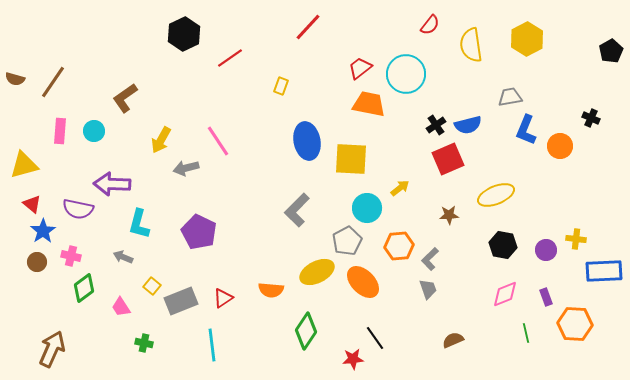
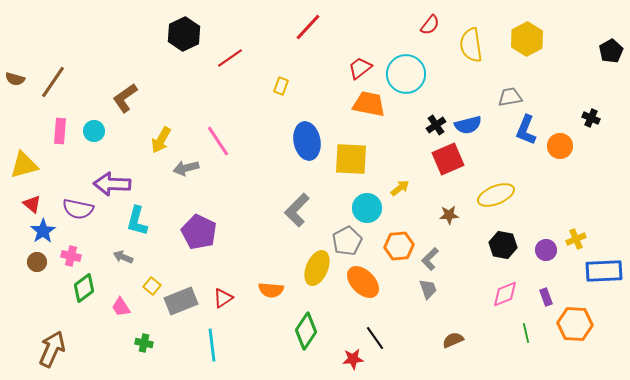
cyan L-shape at (139, 224): moved 2 px left, 3 px up
yellow cross at (576, 239): rotated 30 degrees counterclockwise
yellow ellipse at (317, 272): moved 4 px up; rotated 40 degrees counterclockwise
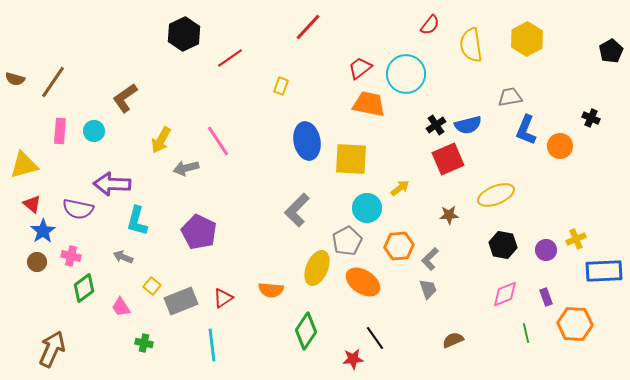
orange ellipse at (363, 282): rotated 12 degrees counterclockwise
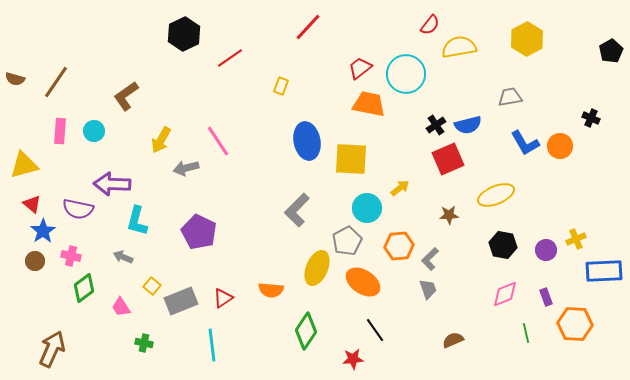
yellow semicircle at (471, 45): moved 12 px left, 2 px down; rotated 88 degrees clockwise
brown line at (53, 82): moved 3 px right
brown L-shape at (125, 98): moved 1 px right, 2 px up
blue L-shape at (526, 130): moved 1 px left, 13 px down; rotated 52 degrees counterclockwise
brown circle at (37, 262): moved 2 px left, 1 px up
black line at (375, 338): moved 8 px up
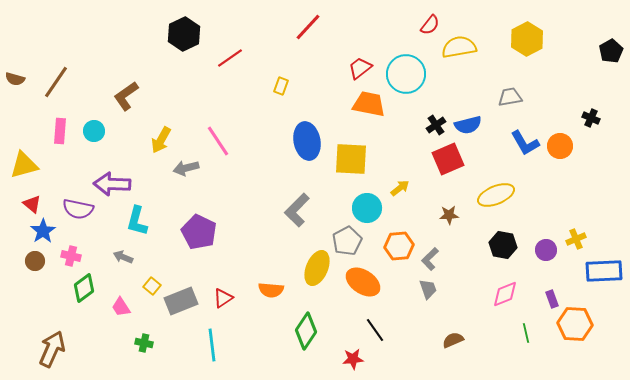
purple rectangle at (546, 297): moved 6 px right, 2 px down
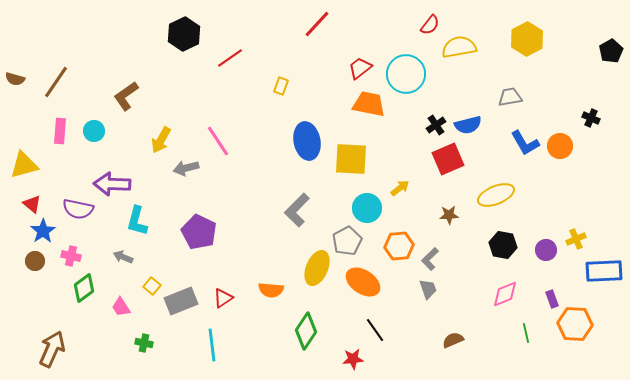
red line at (308, 27): moved 9 px right, 3 px up
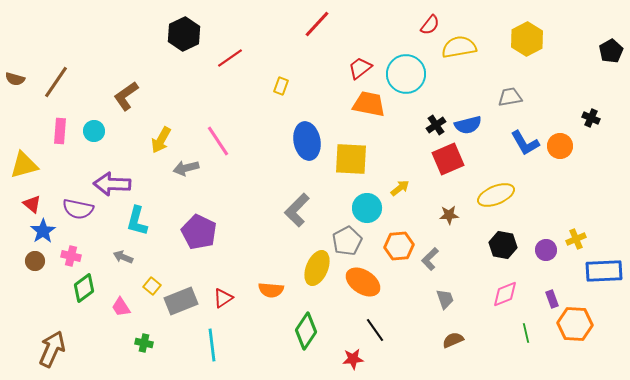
gray trapezoid at (428, 289): moved 17 px right, 10 px down
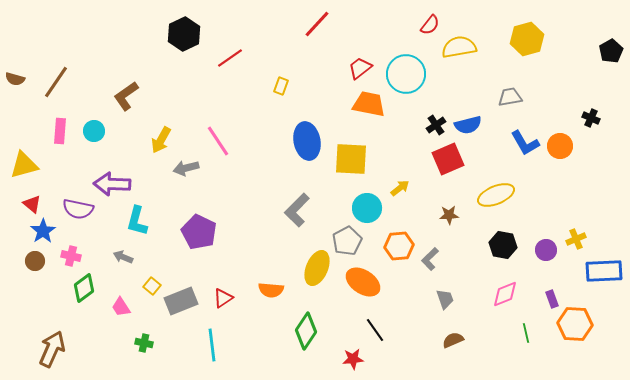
yellow hexagon at (527, 39): rotated 12 degrees clockwise
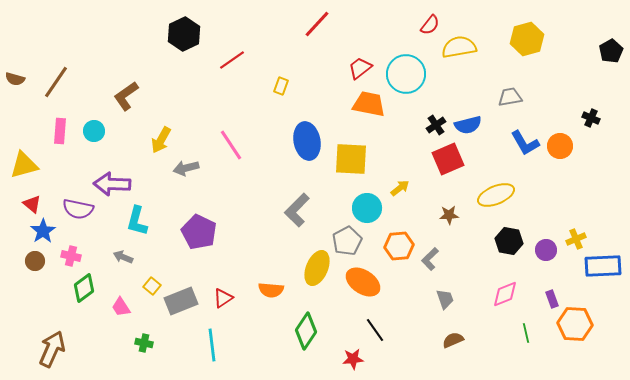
red line at (230, 58): moved 2 px right, 2 px down
pink line at (218, 141): moved 13 px right, 4 px down
black hexagon at (503, 245): moved 6 px right, 4 px up
blue rectangle at (604, 271): moved 1 px left, 5 px up
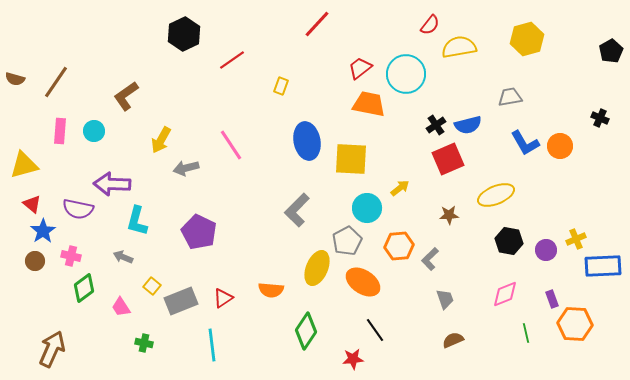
black cross at (591, 118): moved 9 px right
